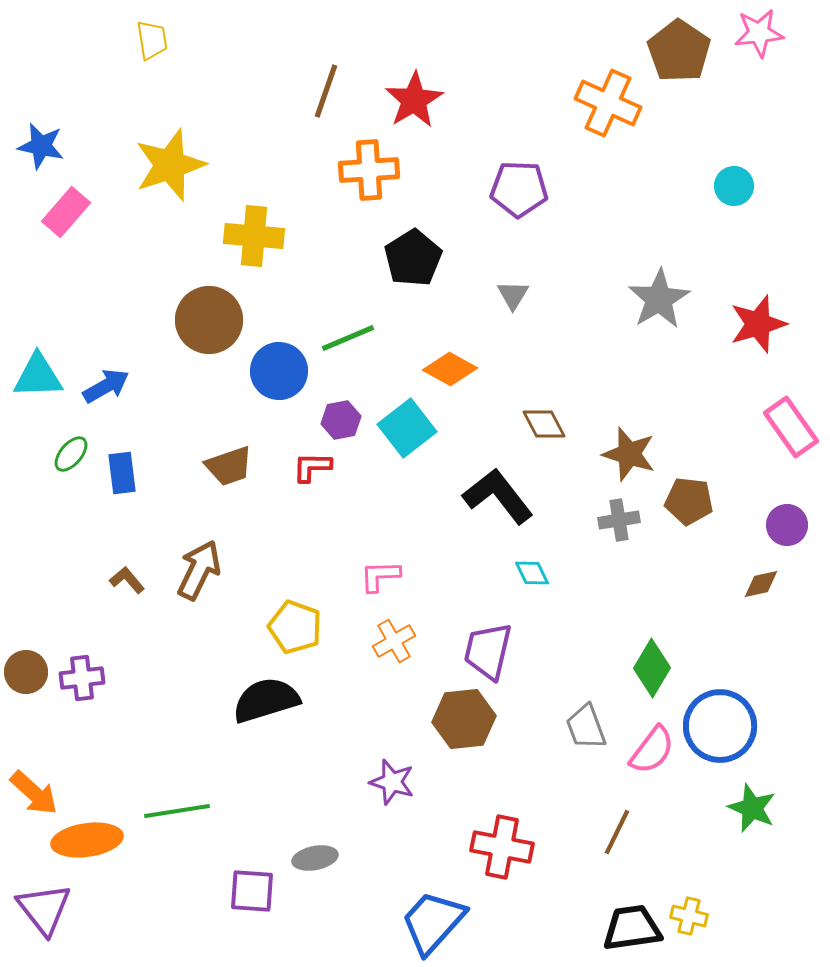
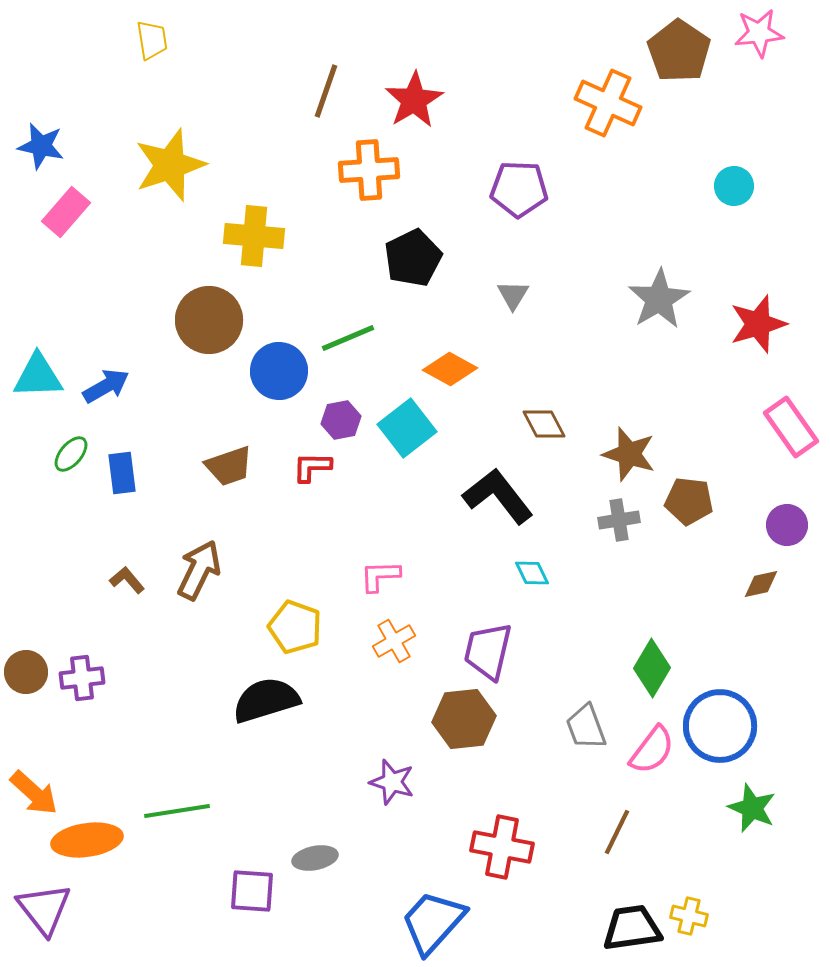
black pentagon at (413, 258): rotated 6 degrees clockwise
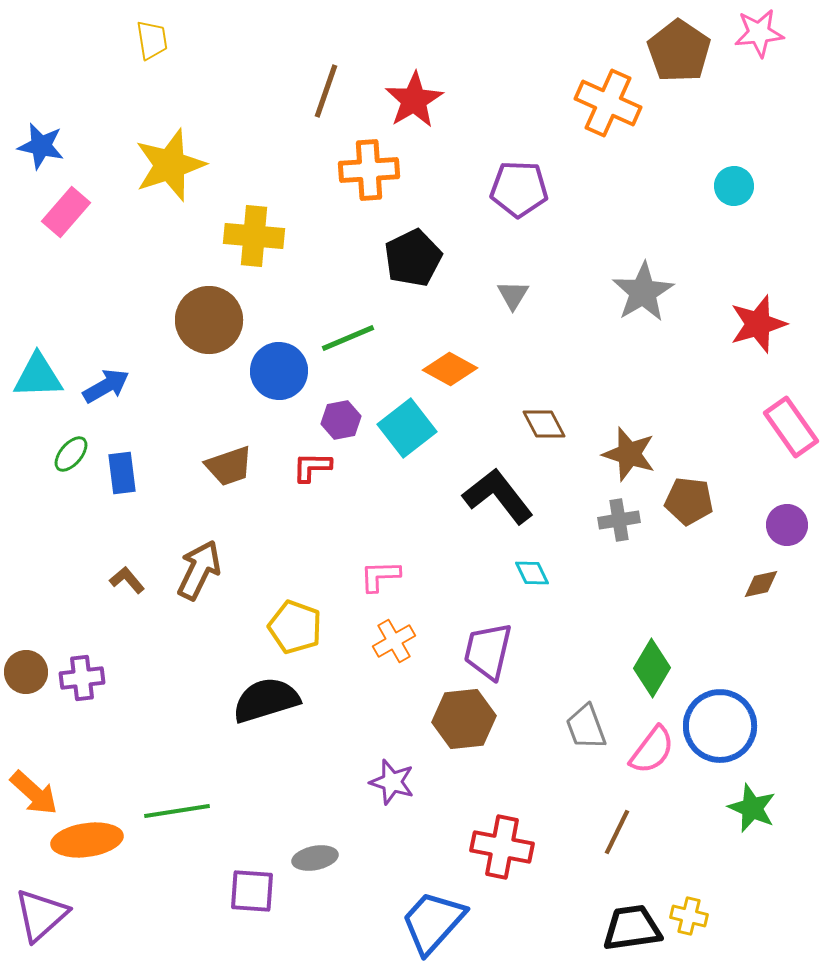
gray star at (659, 299): moved 16 px left, 7 px up
purple triangle at (44, 909): moved 3 px left, 6 px down; rotated 26 degrees clockwise
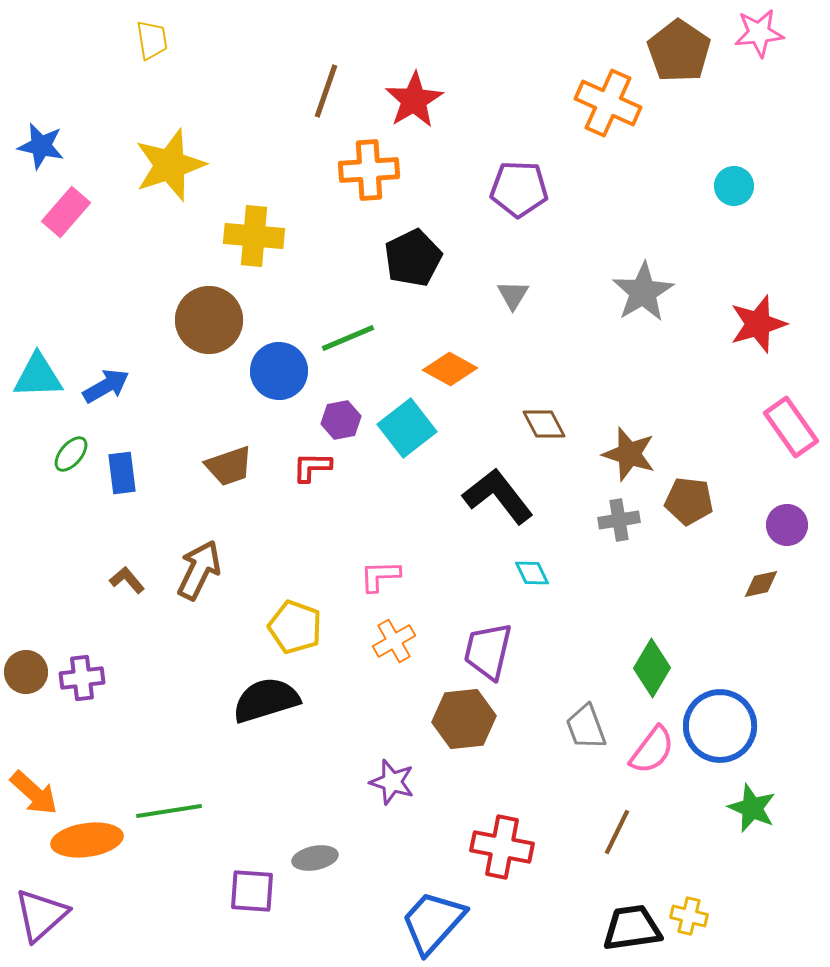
green line at (177, 811): moved 8 px left
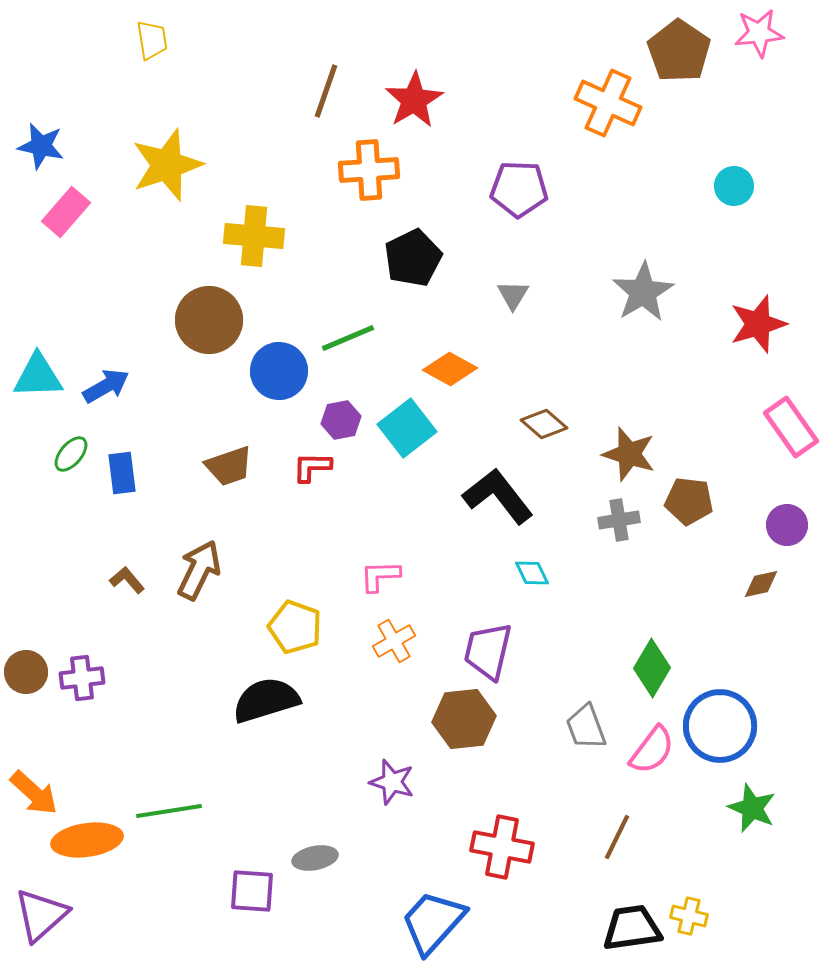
yellow star at (170, 165): moved 3 px left
brown diamond at (544, 424): rotated 21 degrees counterclockwise
brown line at (617, 832): moved 5 px down
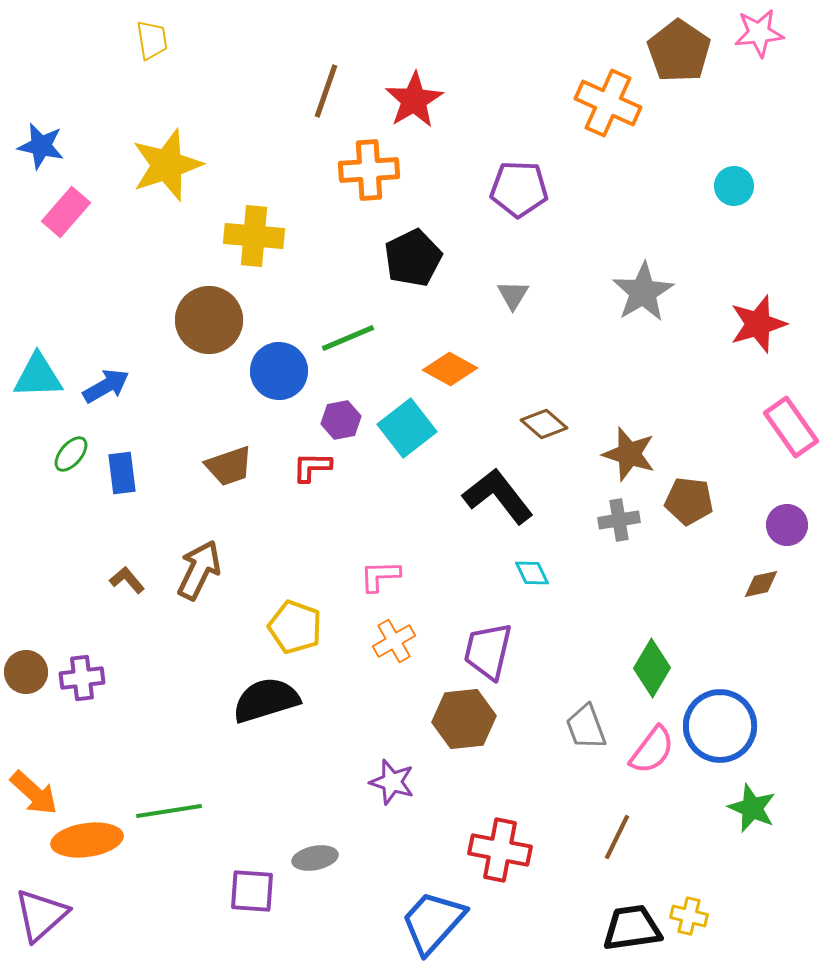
red cross at (502, 847): moved 2 px left, 3 px down
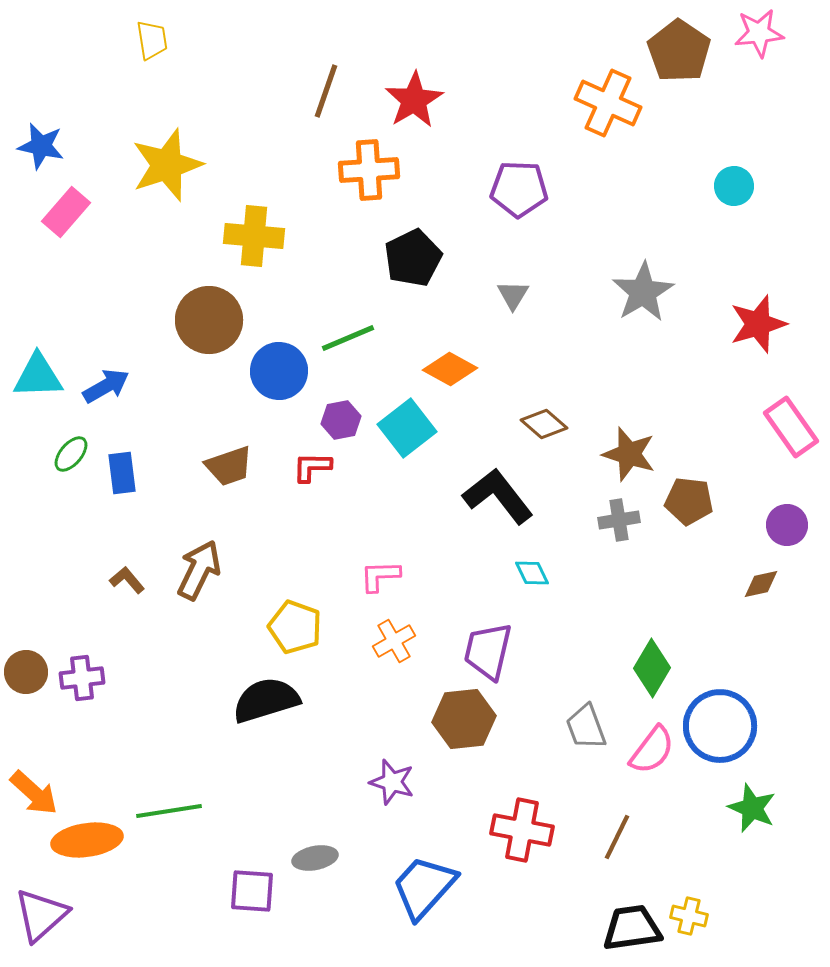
red cross at (500, 850): moved 22 px right, 20 px up
blue trapezoid at (433, 922): moved 9 px left, 35 px up
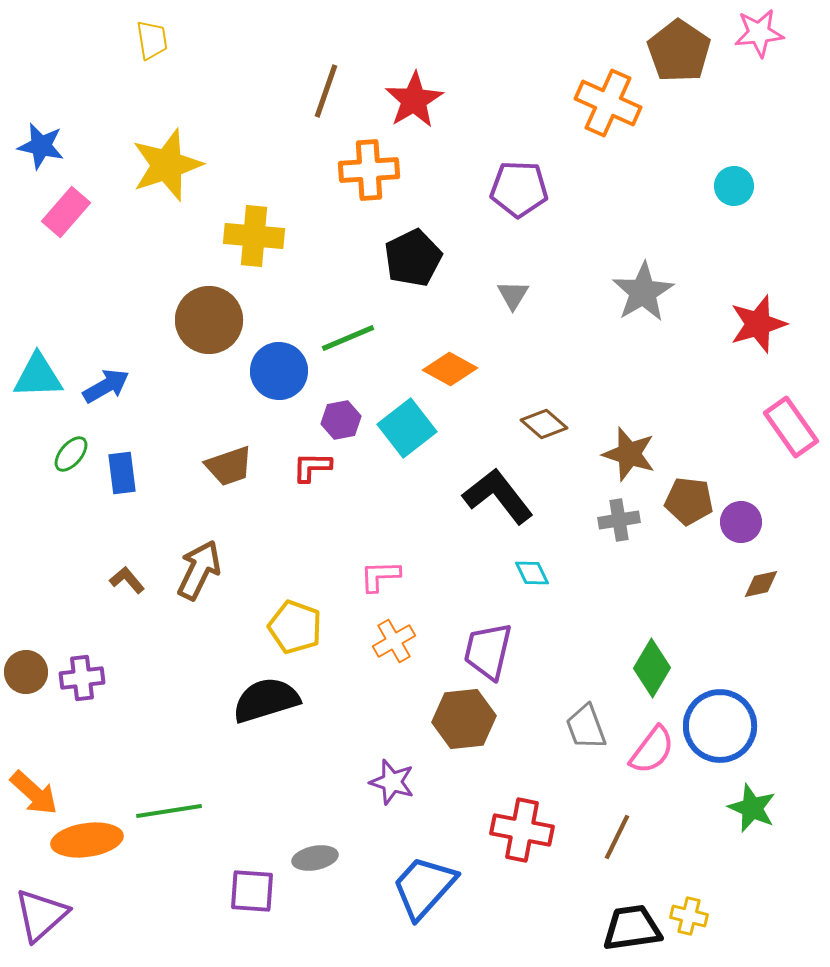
purple circle at (787, 525): moved 46 px left, 3 px up
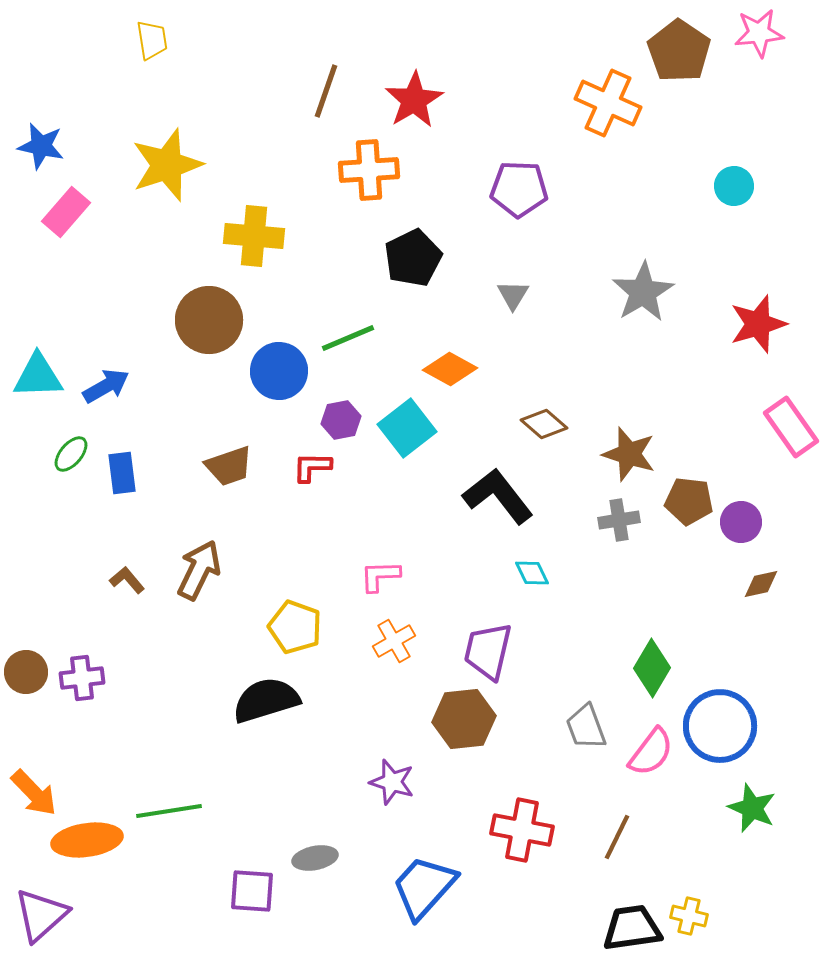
pink semicircle at (652, 750): moved 1 px left, 2 px down
orange arrow at (34, 793): rotated 4 degrees clockwise
